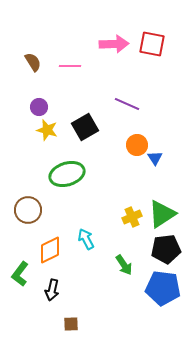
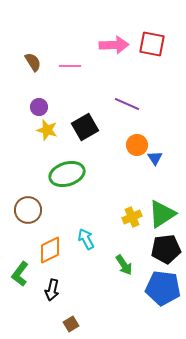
pink arrow: moved 1 px down
brown square: rotated 28 degrees counterclockwise
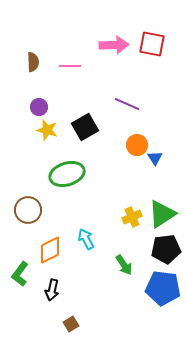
brown semicircle: rotated 30 degrees clockwise
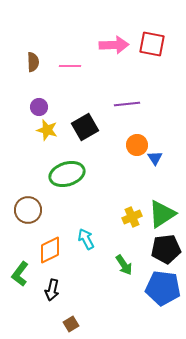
purple line: rotated 30 degrees counterclockwise
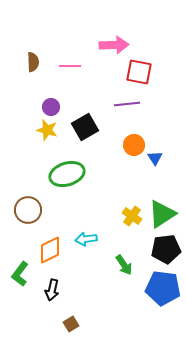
red square: moved 13 px left, 28 px down
purple circle: moved 12 px right
orange circle: moved 3 px left
yellow cross: moved 1 px up; rotated 30 degrees counterclockwise
cyan arrow: rotated 70 degrees counterclockwise
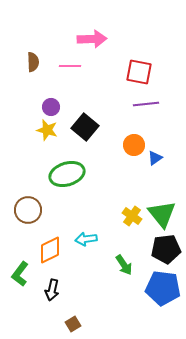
pink arrow: moved 22 px left, 6 px up
purple line: moved 19 px right
black square: rotated 20 degrees counterclockwise
blue triangle: rotated 28 degrees clockwise
green triangle: rotated 36 degrees counterclockwise
brown square: moved 2 px right
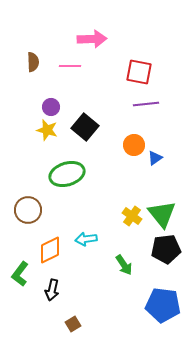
blue pentagon: moved 17 px down
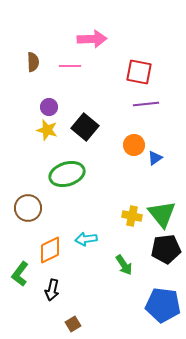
purple circle: moved 2 px left
brown circle: moved 2 px up
yellow cross: rotated 24 degrees counterclockwise
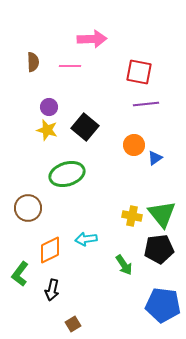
black pentagon: moved 7 px left
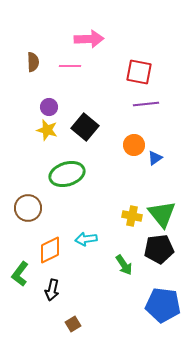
pink arrow: moved 3 px left
